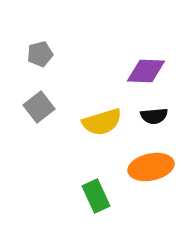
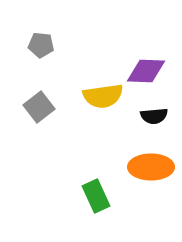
gray pentagon: moved 1 px right, 9 px up; rotated 20 degrees clockwise
yellow semicircle: moved 1 px right, 26 px up; rotated 9 degrees clockwise
orange ellipse: rotated 12 degrees clockwise
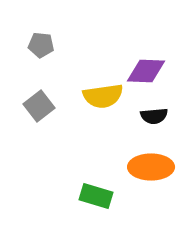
gray square: moved 1 px up
green rectangle: rotated 48 degrees counterclockwise
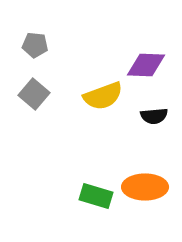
gray pentagon: moved 6 px left
purple diamond: moved 6 px up
yellow semicircle: rotated 12 degrees counterclockwise
gray square: moved 5 px left, 12 px up; rotated 12 degrees counterclockwise
orange ellipse: moved 6 px left, 20 px down
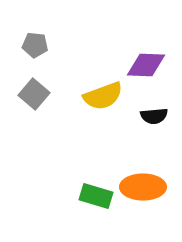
orange ellipse: moved 2 px left
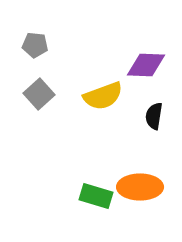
gray square: moved 5 px right; rotated 8 degrees clockwise
black semicircle: rotated 104 degrees clockwise
orange ellipse: moved 3 px left
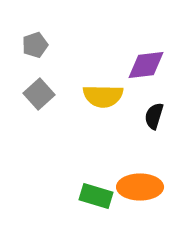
gray pentagon: rotated 25 degrees counterclockwise
purple diamond: rotated 9 degrees counterclockwise
yellow semicircle: rotated 21 degrees clockwise
black semicircle: rotated 8 degrees clockwise
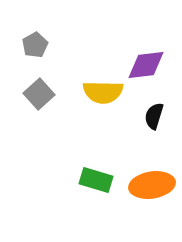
gray pentagon: rotated 10 degrees counterclockwise
yellow semicircle: moved 4 px up
orange ellipse: moved 12 px right, 2 px up; rotated 9 degrees counterclockwise
green rectangle: moved 16 px up
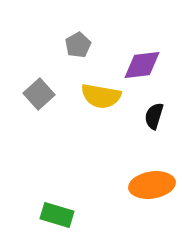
gray pentagon: moved 43 px right
purple diamond: moved 4 px left
yellow semicircle: moved 2 px left, 4 px down; rotated 9 degrees clockwise
green rectangle: moved 39 px left, 35 px down
